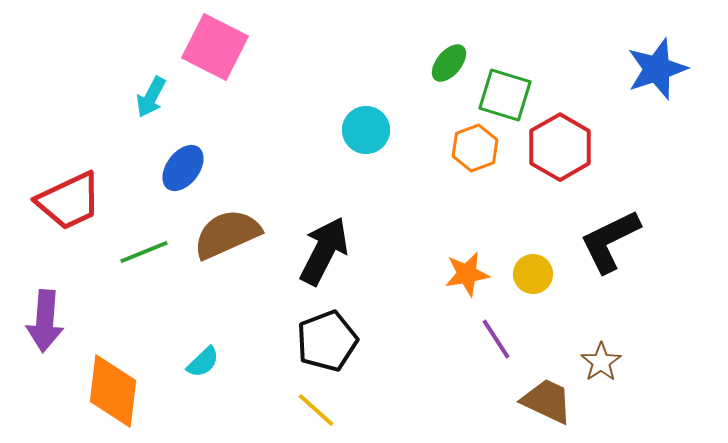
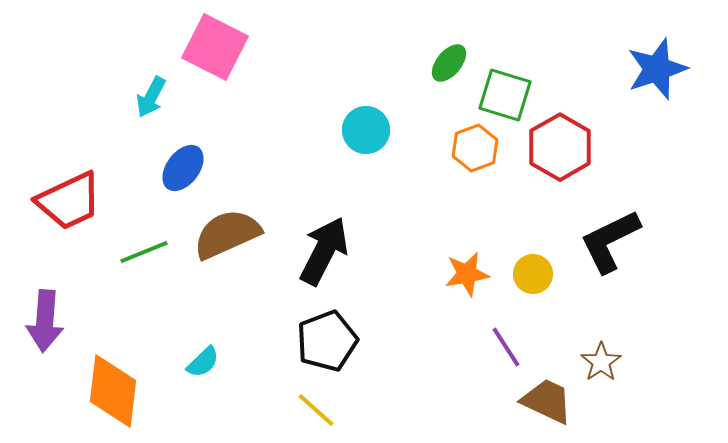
purple line: moved 10 px right, 8 px down
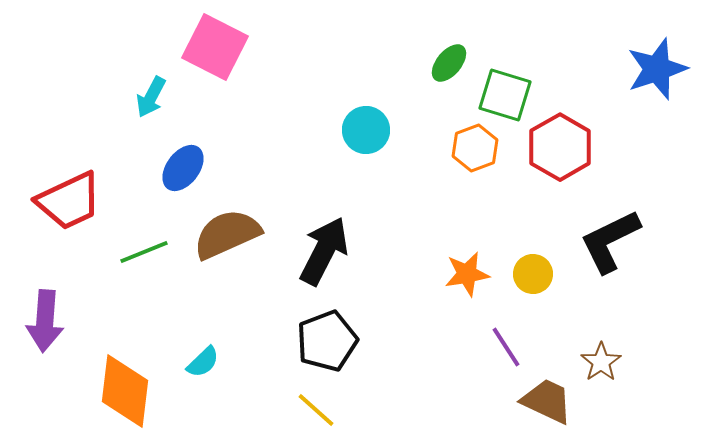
orange diamond: moved 12 px right
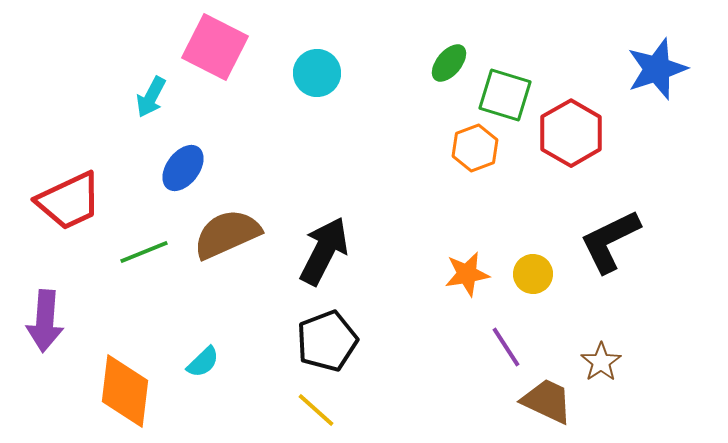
cyan circle: moved 49 px left, 57 px up
red hexagon: moved 11 px right, 14 px up
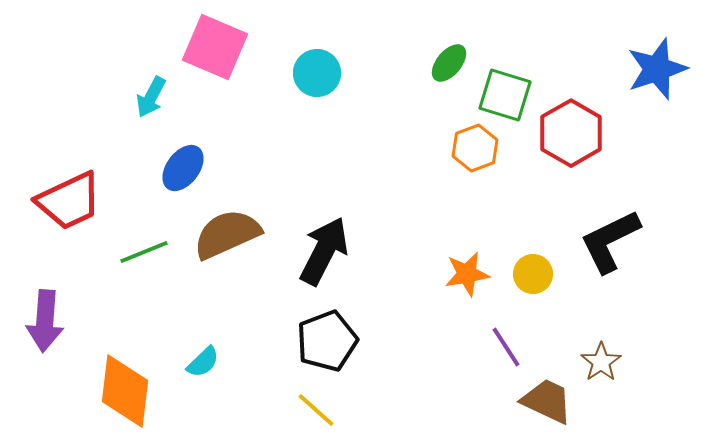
pink square: rotated 4 degrees counterclockwise
